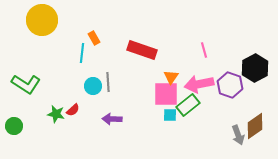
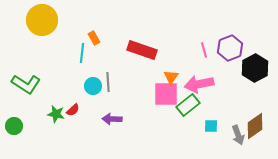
purple hexagon: moved 37 px up; rotated 20 degrees clockwise
cyan square: moved 41 px right, 11 px down
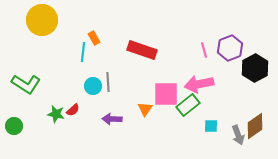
cyan line: moved 1 px right, 1 px up
orange triangle: moved 26 px left, 32 px down
